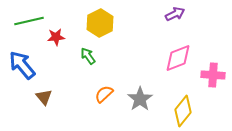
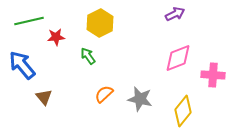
gray star: rotated 25 degrees counterclockwise
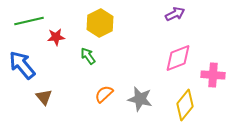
yellow diamond: moved 2 px right, 6 px up
